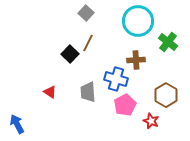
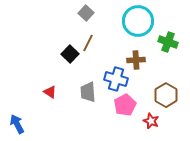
green cross: rotated 18 degrees counterclockwise
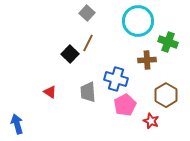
gray square: moved 1 px right
brown cross: moved 11 px right
blue arrow: rotated 12 degrees clockwise
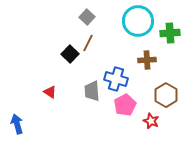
gray square: moved 4 px down
green cross: moved 2 px right, 9 px up; rotated 24 degrees counterclockwise
gray trapezoid: moved 4 px right, 1 px up
